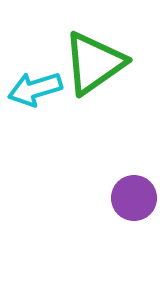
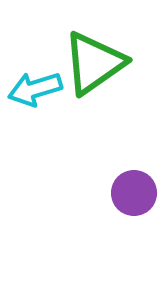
purple circle: moved 5 px up
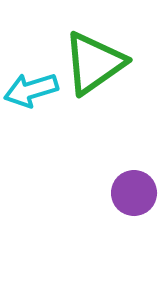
cyan arrow: moved 4 px left, 1 px down
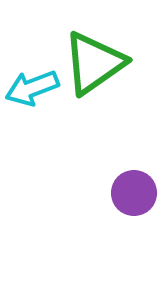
cyan arrow: moved 1 px right, 2 px up; rotated 4 degrees counterclockwise
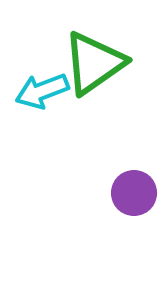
cyan arrow: moved 10 px right, 3 px down
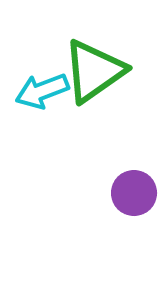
green triangle: moved 8 px down
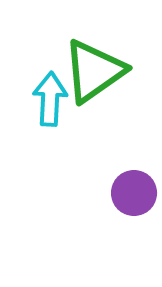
cyan arrow: moved 8 px right, 8 px down; rotated 114 degrees clockwise
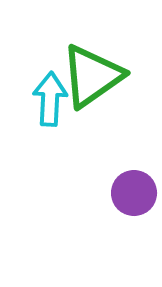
green triangle: moved 2 px left, 5 px down
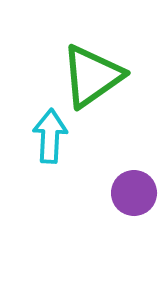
cyan arrow: moved 37 px down
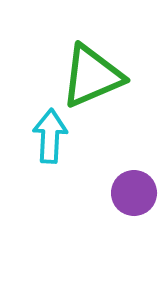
green triangle: rotated 12 degrees clockwise
